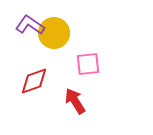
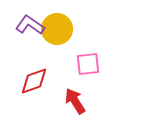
yellow circle: moved 3 px right, 4 px up
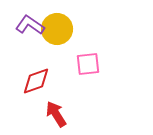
red diamond: moved 2 px right
red arrow: moved 19 px left, 13 px down
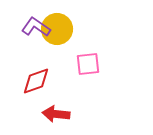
purple L-shape: moved 6 px right, 2 px down
red arrow: rotated 52 degrees counterclockwise
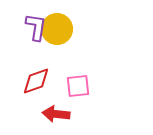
purple L-shape: rotated 64 degrees clockwise
pink square: moved 10 px left, 22 px down
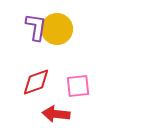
red diamond: moved 1 px down
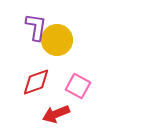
yellow circle: moved 11 px down
pink square: rotated 35 degrees clockwise
red arrow: rotated 28 degrees counterclockwise
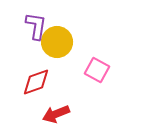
purple L-shape: moved 1 px up
yellow circle: moved 2 px down
pink square: moved 19 px right, 16 px up
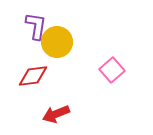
pink square: moved 15 px right; rotated 20 degrees clockwise
red diamond: moved 3 px left, 6 px up; rotated 12 degrees clockwise
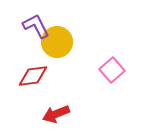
purple L-shape: rotated 36 degrees counterclockwise
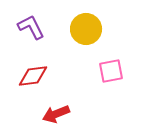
purple L-shape: moved 5 px left, 1 px down
yellow circle: moved 29 px right, 13 px up
pink square: moved 1 px left, 1 px down; rotated 30 degrees clockwise
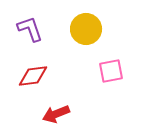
purple L-shape: moved 1 px left, 2 px down; rotated 8 degrees clockwise
